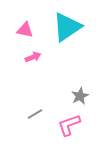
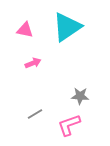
pink arrow: moved 6 px down
gray star: rotated 30 degrees clockwise
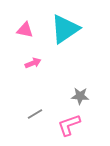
cyan triangle: moved 2 px left, 2 px down
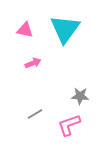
cyan triangle: rotated 20 degrees counterclockwise
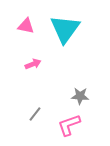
pink triangle: moved 1 px right, 4 px up
pink arrow: moved 1 px down
gray line: rotated 21 degrees counterclockwise
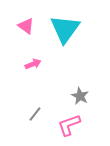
pink triangle: rotated 24 degrees clockwise
gray star: rotated 24 degrees clockwise
